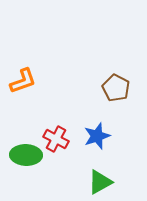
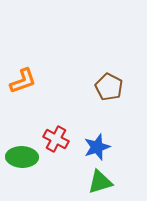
brown pentagon: moved 7 px left, 1 px up
blue star: moved 11 px down
green ellipse: moved 4 px left, 2 px down
green triangle: rotated 12 degrees clockwise
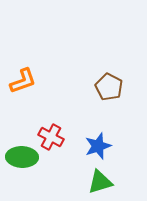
red cross: moved 5 px left, 2 px up
blue star: moved 1 px right, 1 px up
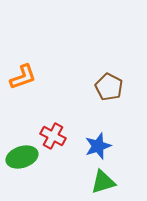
orange L-shape: moved 4 px up
red cross: moved 2 px right, 1 px up
green ellipse: rotated 20 degrees counterclockwise
green triangle: moved 3 px right
